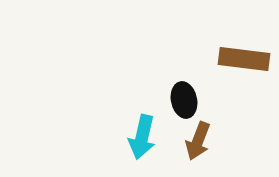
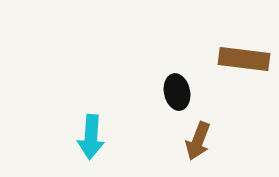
black ellipse: moved 7 px left, 8 px up
cyan arrow: moved 51 px left; rotated 9 degrees counterclockwise
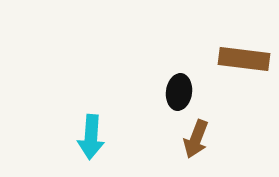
black ellipse: moved 2 px right; rotated 20 degrees clockwise
brown arrow: moved 2 px left, 2 px up
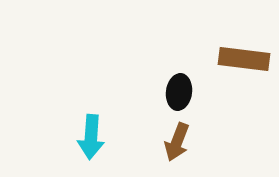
brown arrow: moved 19 px left, 3 px down
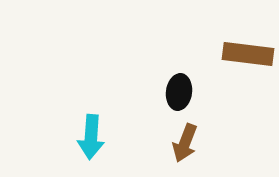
brown rectangle: moved 4 px right, 5 px up
brown arrow: moved 8 px right, 1 px down
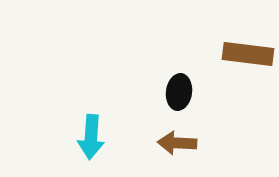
brown arrow: moved 8 px left; rotated 72 degrees clockwise
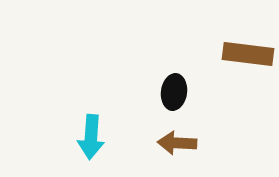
black ellipse: moved 5 px left
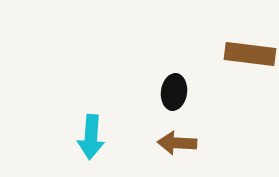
brown rectangle: moved 2 px right
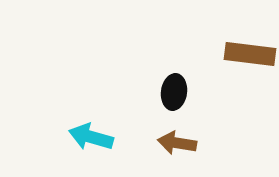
cyan arrow: rotated 102 degrees clockwise
brown arrow: rotated 6 degrees clockwise
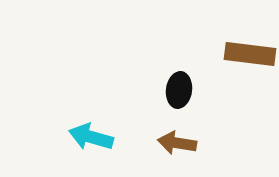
black ellipse: moved 5 px right, 2 px up
